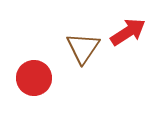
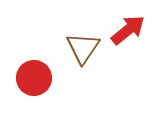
red arrow: moved 2 px up; rotated 6 degrees counterclockwise
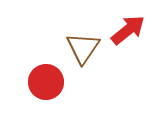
red circle: moved 12 px right, 4 px down
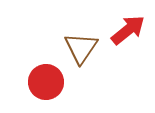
brown triangle: moved 2 px left
